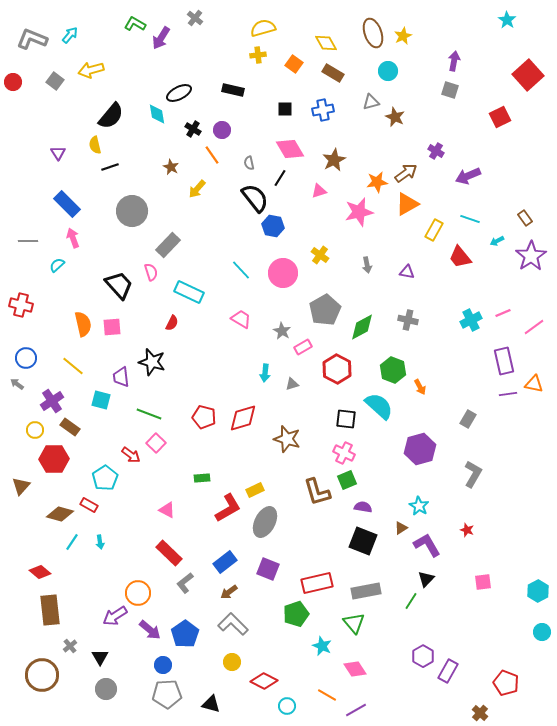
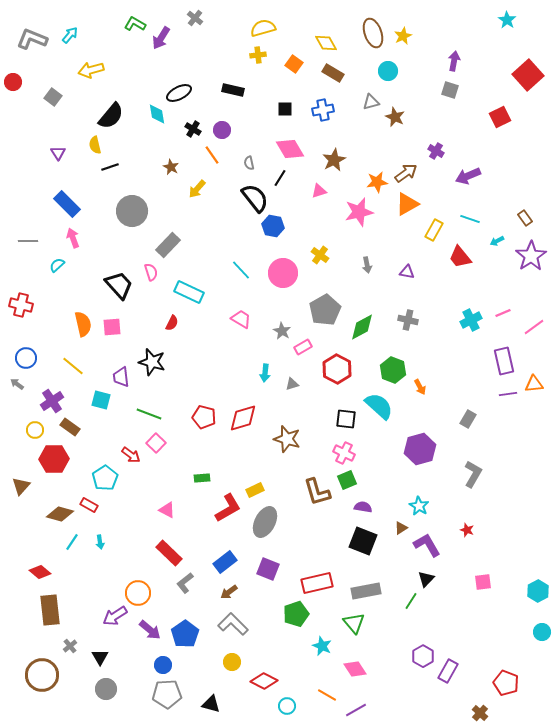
gray square at (55, 81): moved 2 px left, 16 px down
orange triangle at (534, 384): rotated 18 degrees counterclockwise
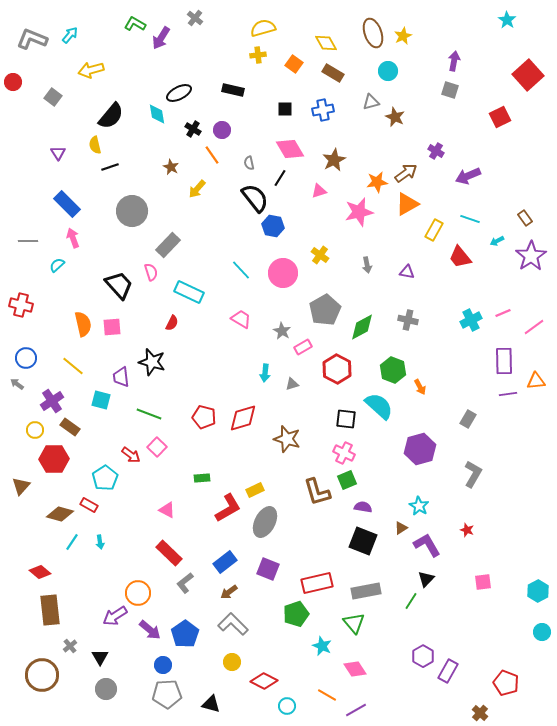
purple rectangle at (504, 361): rotated 12 degrees clockwise
orange triangle at (534, 384): moved 2 px right, 3 px up
pink square at (156, 443): moved 1 px right, 4 px down
